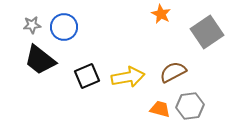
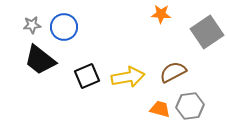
orange star: rotated 24 degrees counterclockwise
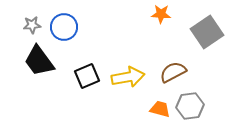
black trapezoid: moved 1 px left, 1 px down; rotated 16 degrees clockwise
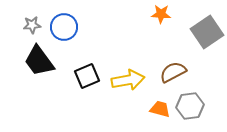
yellow arrow: moved 3 px down
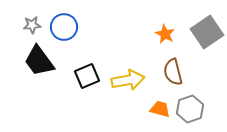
orange star: moved 4 px right, 20 px down; rotated 24 degrees clockwise
brown semicircle: rotated 76 degrees counterclockwise
gray hexagon: moved 3 px down; rotated 12 degrees counterclockwise
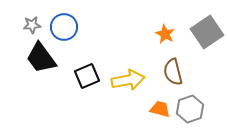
black trapezoid: moved 2 px right, 3 px up
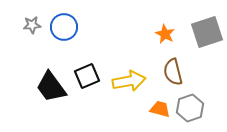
gray square: rotated 16 degrees clockwise
black trapezoid: moved 10 px right, 29 px down
yellow arrow: moved 1 px right, 1 px down
gray hexagon: moved 1 px up
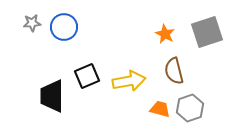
gray star: moved 2 px up
brown semicircle: moved 1 px right, 1 px up
black trapezoid: moved 1 px right, 9 px down; rotated 36 degrees clockwise
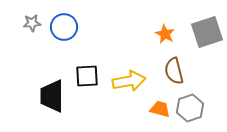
black square: rotated 20 degrees clockwise
